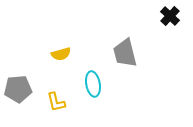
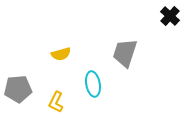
gray trapezoid: rotated 32 degrees clockwise
yellow L-shape: rotated 40 degrees clockwise
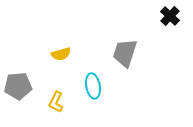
cyan ellipse: moved 2 px down
gray pentagon: moved 3 px up
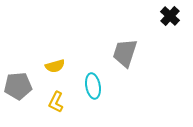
yellow semicircle: moved 6 px left, 12 px down
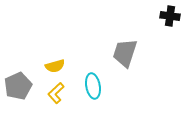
black cross: rotated 36 degrees counterclockwise
gray pentagon: rotated 20 degrees counterclockwise
yellow L-shape: moved 9 px up; rotated 20 degrees clockwise
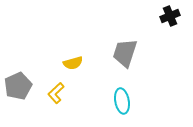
black cross: rotated 30 degrees counterclockwise
yellow semicircle: moved 18 px right, 3 px up
cyan ellipse: moved 29 px right, 15 px down
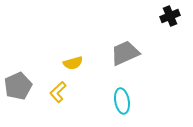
gray trapezoid: rotated 48 degrees clockwise
yellow L-shape: moved 2 px right, 1 px up
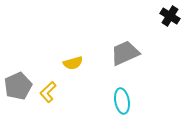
black cross: rotated 36 degrees counterclockwise
yellow L-shape: moved 10 px left
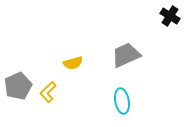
gray trapezoid: moved 1 px right, 2 px down
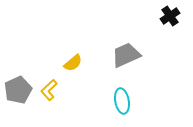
black cross: rotated 24 degrees clockwise
yellow semicircle: rotated 24 degrees counterclockwise
gray pentagon: moved 4 px down
yellow L-shape: moved 1 px right, 2 px up
